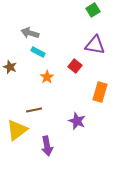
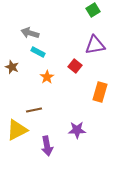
purple triangle: rotated 20 degrees counterclockwise
brown star: moved 2 px right
purple star: moved 9 px down; rotated 24 degrees counterclockwise
yellow triangle: rotated 10 degrees clockwise
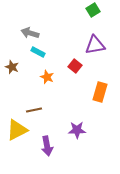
orange star: rotated 16 degrees counterclockwise
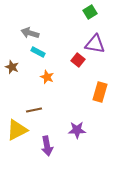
green square: moved 3 px left, 2 px down
purple triangle: moved 1 px up; rotated 20 degrees clockwise
red square: moved 3 px right, 6 px up
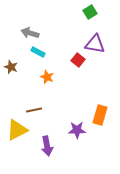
brown star: moved 1 px left
orange rectangle: moved 23 px down
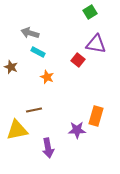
purple triangle: moved 1 px right
orange rectangle: moved 4 px left, 1 px down
yellow triangle: rotated 15 degrees clockwise
purple arrow: moved 1 px right, 2 px down
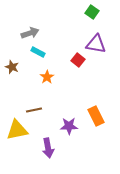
green square: moved 2 px right; rotated 24 degrees counterclockwise
gray arrow: rotated 144 degrees clockwise
brown star: moved 1 px right
orange star: rotated 16 degrees clockwise
orange rectangle: rotated 42 degrees counterclockwise
purple star: moved 8 px left, 4 px up
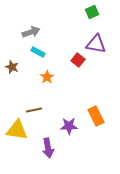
green square: rotated 32 degrees clockwise
gray arrow: moved 1 px right, 1 px up
yellow triangle: rotated 20 degrees clockwise
